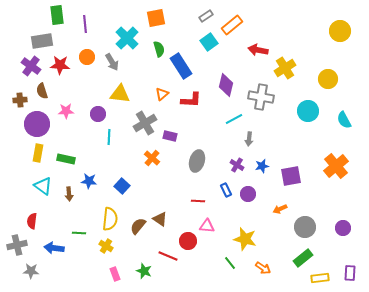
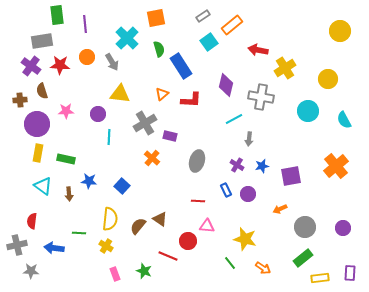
gray rectangle at (206, 16): moved 3 px left
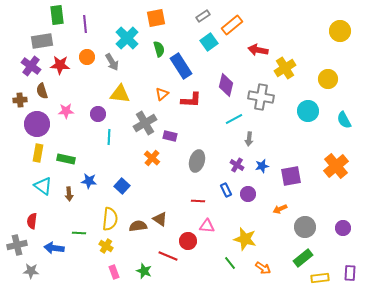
brown semicircle at (138, 226): rotated 42 degrees clockwise
pink rectangle at (115, 274): moved 1 px left, 2 px up
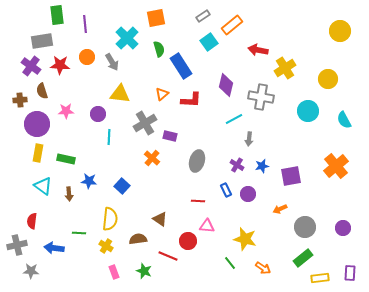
brown semicircle at (138, 226): moved 13 px down
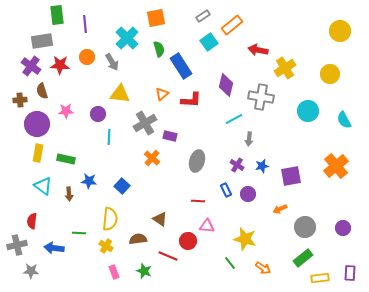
yellow circle at (328, 79): moved 2 px right, 5 px up
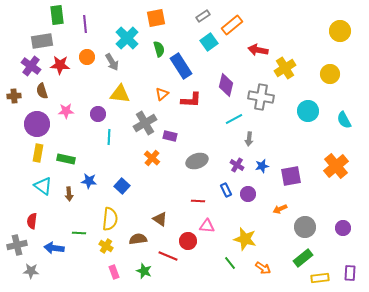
brown cross at (20, 100): moved 6 px left, 4 px up
gray ellipse at (197, 161): rotated 55 degrees clockwise
